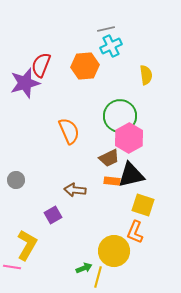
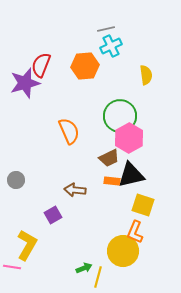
yellow circle: moved 9 px right
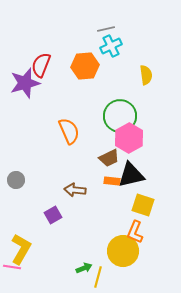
yellow L-shape: moved 6 px left, 4 px down
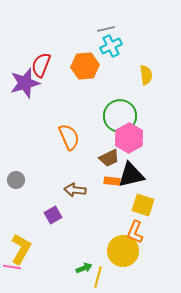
orange semicircle: moved 6 px down
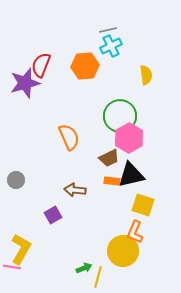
gray line: moved 2 px right, 1 px down
